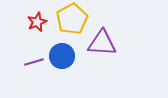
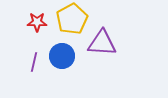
red star: rotated 24 degrees clockwise
purple line: rotated 60 degrees counterclockwise
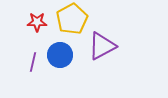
purple triangle: moved 3 px down; rotated 32 degrees counterclockwise
blue circle: moved 2 px left, 1 px up
purple line: moved 1 px left
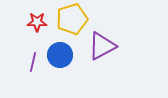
yellow pentagon: rotated 12 degrees clockwise
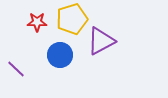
purple triangle: moved 1 px left, 5 px up
purple line: moved 17 px left, 7 px down; rotated 60 degrees counterclockwise
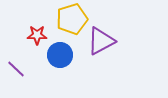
red star: moved 13 px down
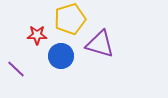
yellow pentagon: moved 2 px left
purple triangle: moved 1 px left, 3 px down; rotated 44 degrees clockwise
blue circle: moved 1 px right, 1 px down
